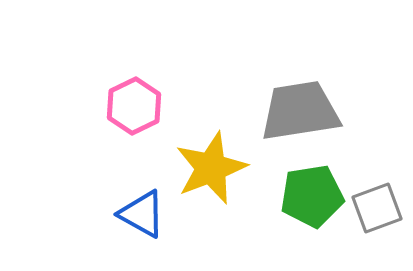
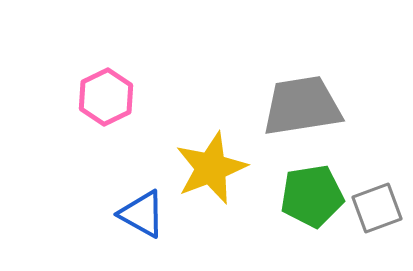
pink hexagon: moved 28 px left, 9 px up
gray trapezoid: moved 2 px right, 5 px up
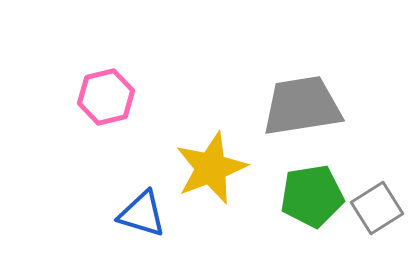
pink hexagon: rotated 12 degrees clockwise
gray square: rotated 12 degrees counterclockwise
blue triangle: rotated 12 degrees counterclockwise
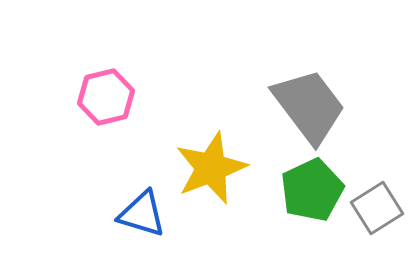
gray trapezoid: moved 7 px right; rotated 62 degrees clockwise
green pentagon: moved 6 px up; rotated 16 degrees counterclockwise
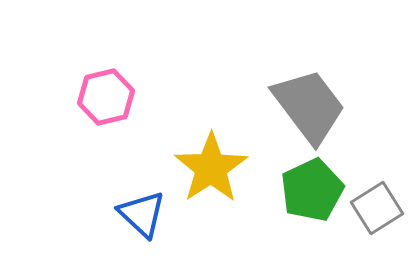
yellow star: rotated 12 degrees counterclockwise
blue triangle: rotated 26 degrees clockwise
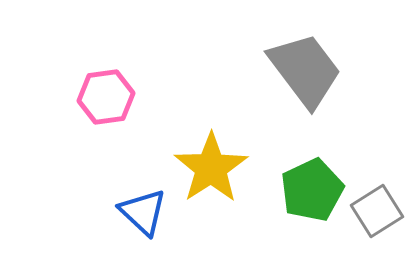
pink hexagon: rotated 6 degrees clockwise
gray trapezoid: moved 4 px left, 36 px up
gray square: moved 3 px down
blue triangle: moved 1 px right, 2 px up
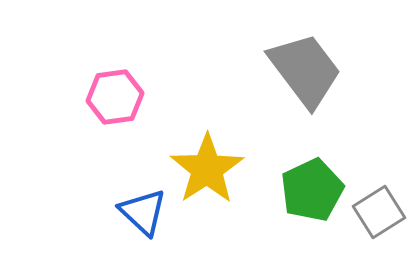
pink hexagon: moved 9 px right
yellow star: moved 4 px left, 1 px down
gray square: moved 2 px right, 1 px down
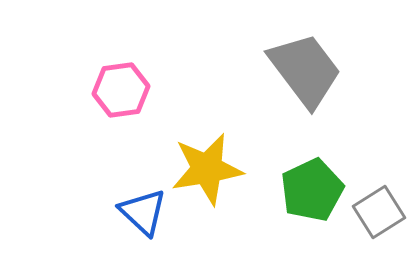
pink hexagon: moved 6 px right, 7 px up
yellow star: rotated 24 degrees clockwise
